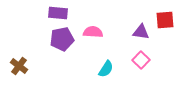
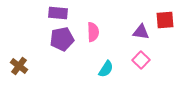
pink semicircle: rotated 84 degrees clockwise
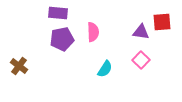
red square: moved 3 px left, 2 px down
cyan semicircle: moved 1 px left
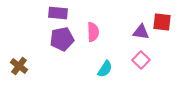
red square: rotated 12 degrees clockwise
